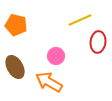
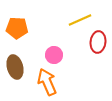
orange pentagon: moved 1 px right, 3 px down; rotated 10 degrees counterclockwise
pink circle: moved 2 px left, 1 px up
brown ellipse: rotated 15 degrees clockwise
orange arrow: moved 2 px left; rotated 36 degrees clockwise
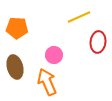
yellow line: moved 1 px left, 3 px up
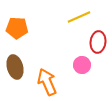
pink circle: moved 28 px right, 10 px down
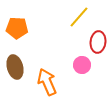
yellow line: rotated 25 degrees counterclockwise
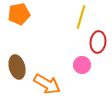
yellow line: moved 2 px right; rotated 25 degrees counterclockwise
orange pentagon: moved 2 px right, 14 px up; rotated 15 degrees counterclockwise
brown ellipse: moved 2 px right
orange arrow: moved 2 px down; rotated 144 degrees clockwise
